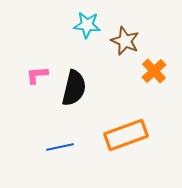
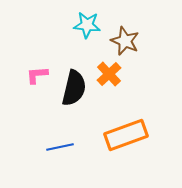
orange cross: moved 45 px left, 3 px down
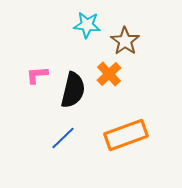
brown star: rotated 12 degrees clockwise
black semicircle: moved 1 px left, 2 px down
blue line: moved 3 px right, 9 px up; rotated 32 degrees counterclockwise
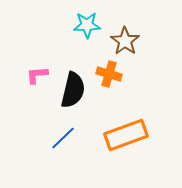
cyan star: rotated 8 degrees counterclockwise
orange cross: rotated 30 degrees counterclockwise
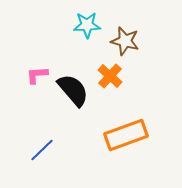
brown star: rotated 20 degrees counterclockwise
orange cross: moved 1 px right, 2 px down; rotated 25 degrees clockwise
black semicircle: rotated 54 degrees counterclockwise
blue line: moved 21 px left, 12 px down
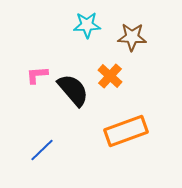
brown star: moved 7 px right, 4 px up; rotated 12 degrees counterclockwise
orange rectangle: moved 4 px up
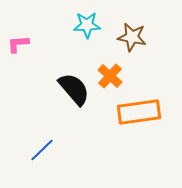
brown star: rotated 8 degrees clockwise
pink L-shape: moved 19 px left, 31 px up
black semicircle: moved 1 px right, 1 px up
orange rectangle: moved 13 px right, 19 px up; rotated 12 degrees clockwise
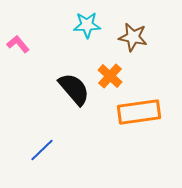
brown star: moved 1 px right
pink L-shape: rotated 55 degrees clockwise
